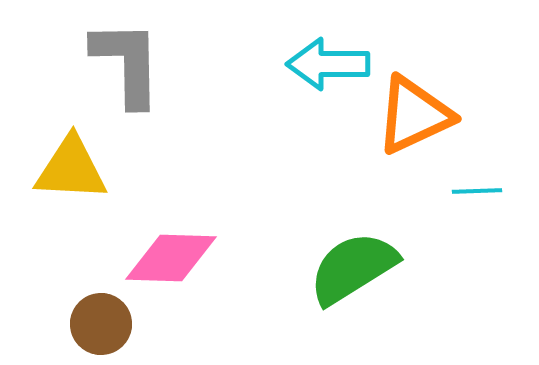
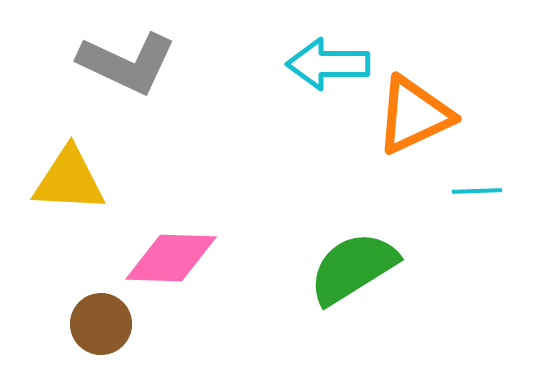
gray L-shape: rotated 116 degrees clockwise
yellow triangle: moved 2 px left, 11 px down
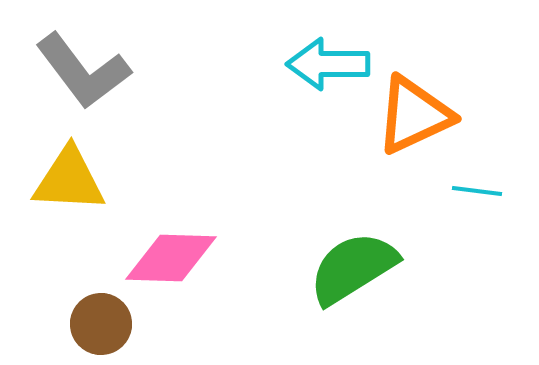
gray L-shape: moved 44 px left, 8 px down; rotated 28 degrees clockwise
cyan line: rotated 9 degrees clockwise
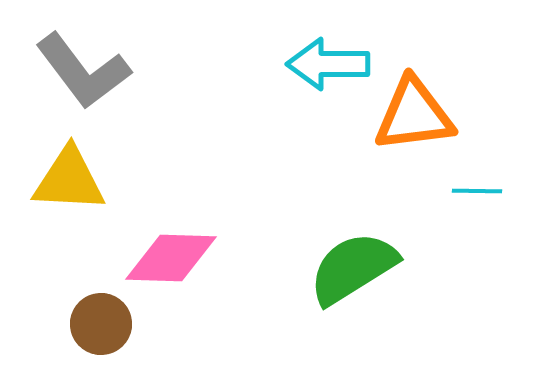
orange triangle: rotated 18 degrees clockwise
cyan line: rotated 6 degrees counterclockwise
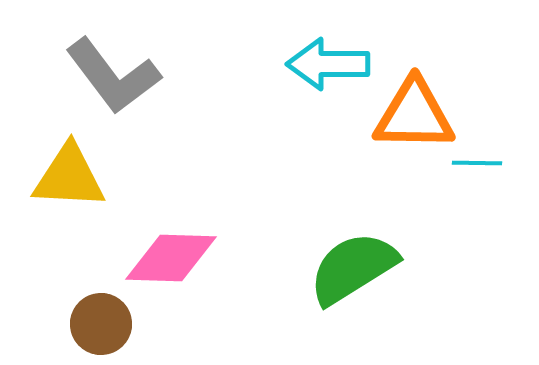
gray L-shape: moved 30 px right, 5 px down
orange triangle: rotated 8 degrees clockwise
yellow triangle: moved 3 px up
cyan line: moved 28 px up
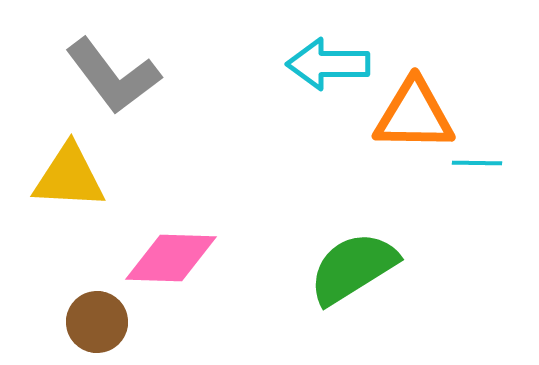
brown circle: moved 4 px left, 2 px up
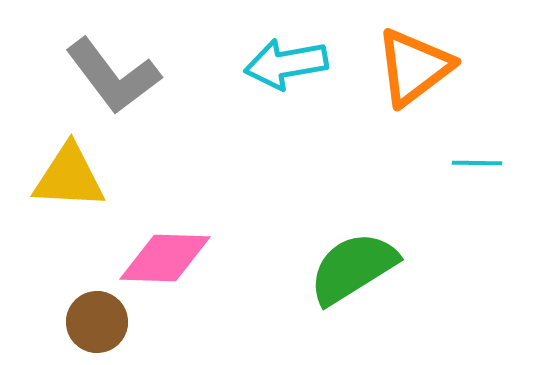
cyan arrow: moved 42 px left; rotated 10 degrees counterclockwise
orange triangle: moved 48 px up; rotated 38 degrees counterclockwise
pink diamond: moved 6 px left
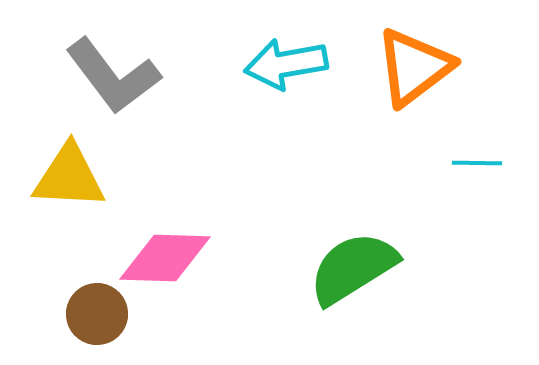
brown circle: moved 8 px up
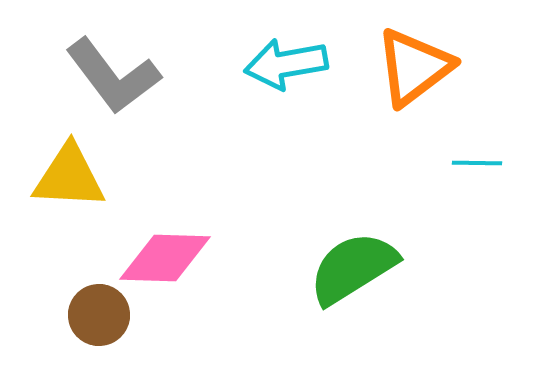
brown circle: moved 2 px right, 1 px down
